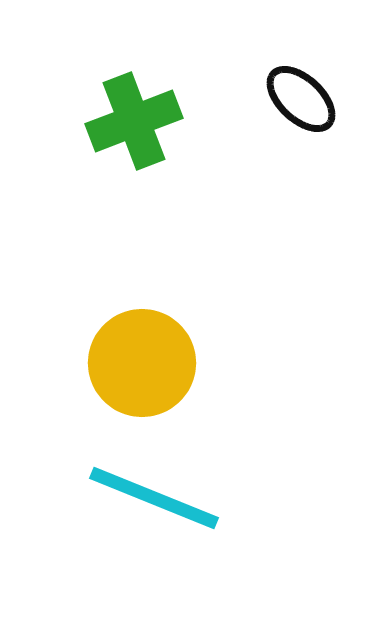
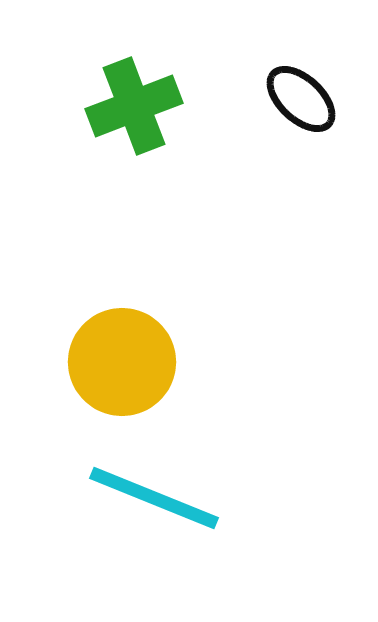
green cross: moved 15 px up
yellow circle: moved 20 px left, 1 px up
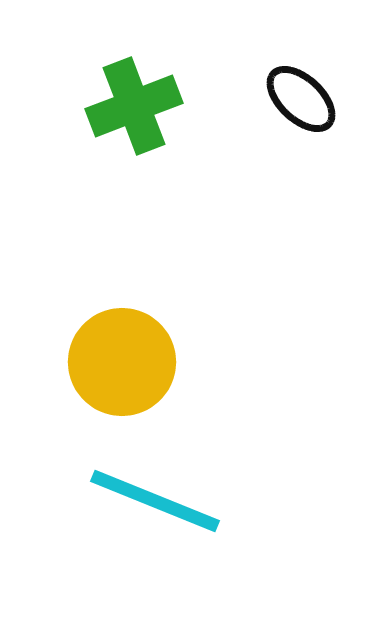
cyan line: moved 1 px right, 3 px down
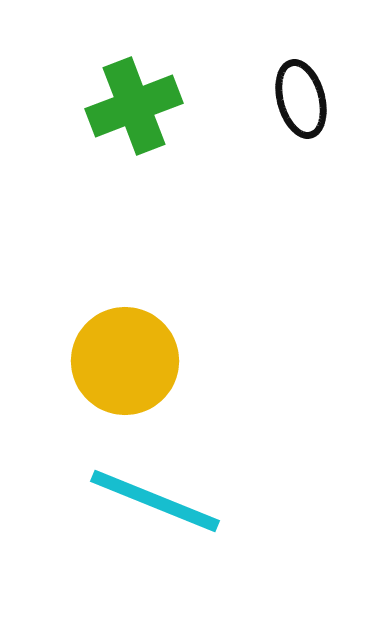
black ellipse: rotated 32 degrees clockwise
yellow circle: moved 3 px right, 1 px up
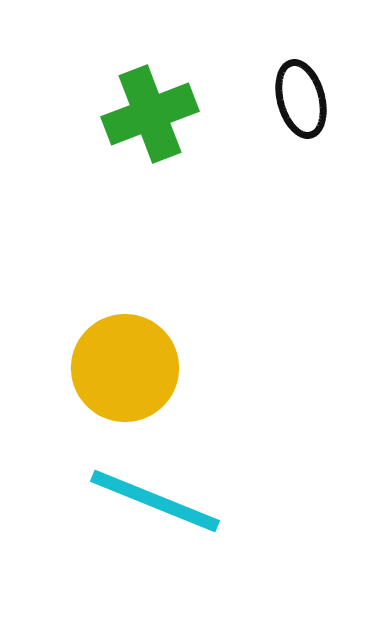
green cross: moved 16 px right, 8 px down
yellow circle: moved 7 px down
